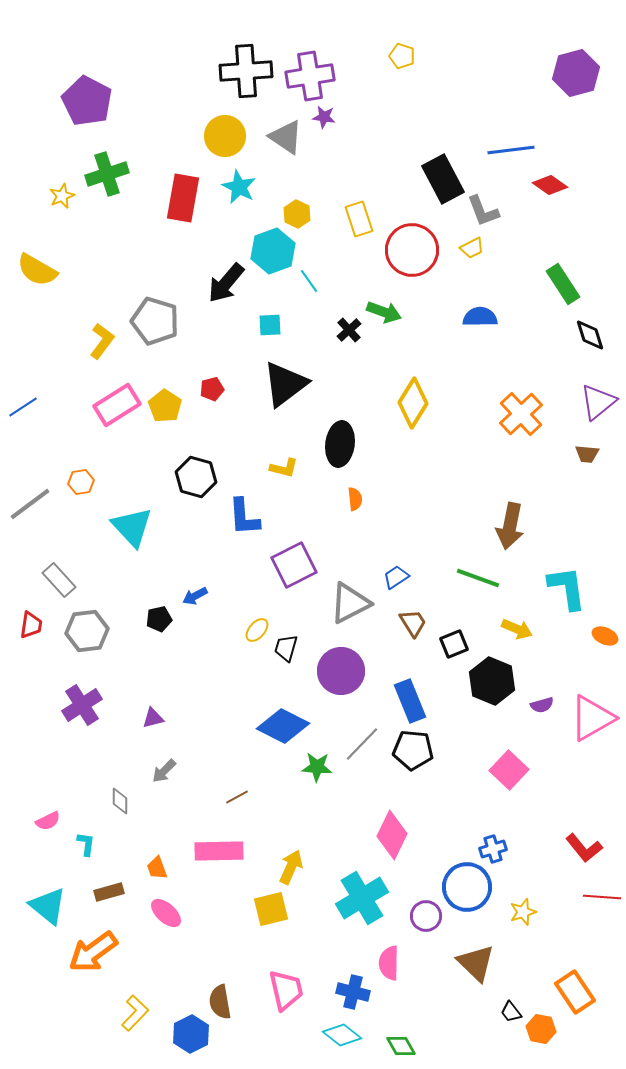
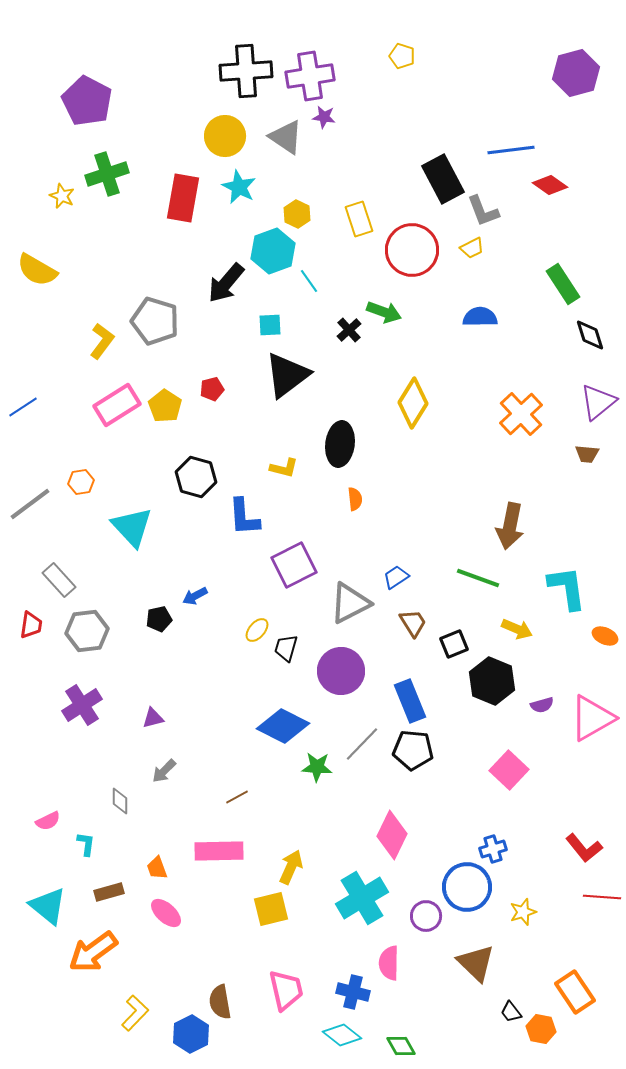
yellow star at (62, 196): rotated 25 degrees counterclockwise
black triangle at (285, 384): moved 2 px right, 9 px up
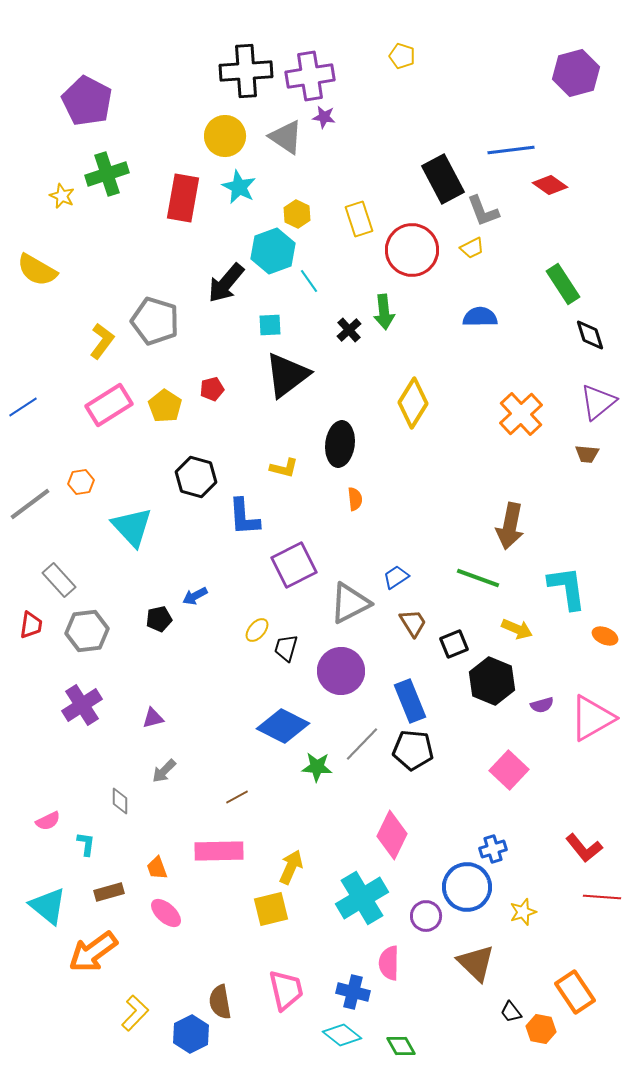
green arrow at (384, 312): rotated 64 degrees clockwise
pink rectangle at (117, 405): moved 8 px left
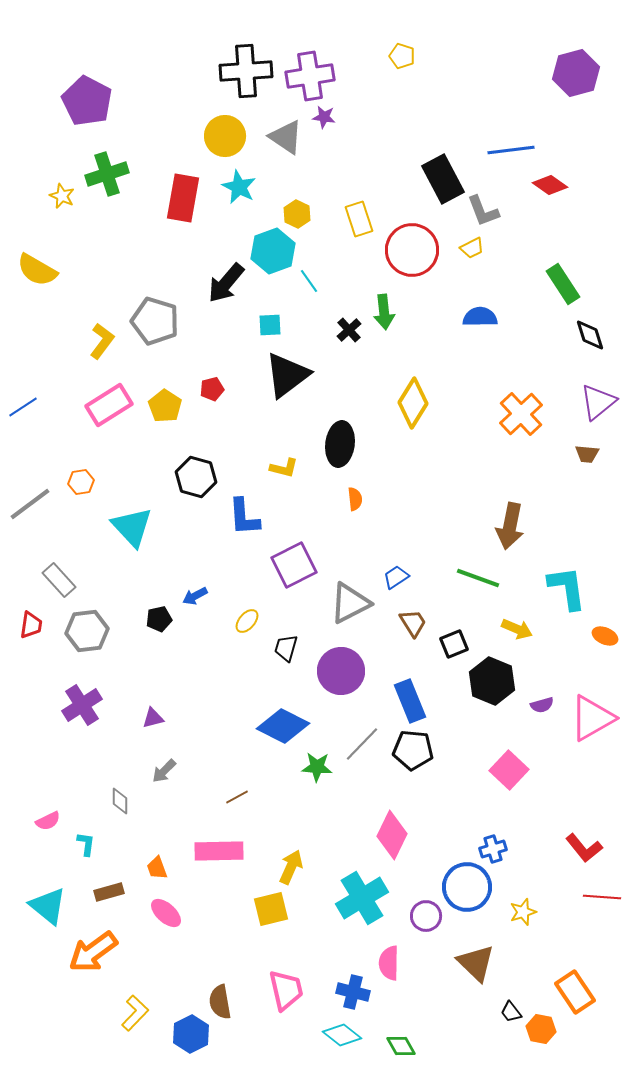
yellow ellipse at (257, 630): moved 10 px left, 9 px up
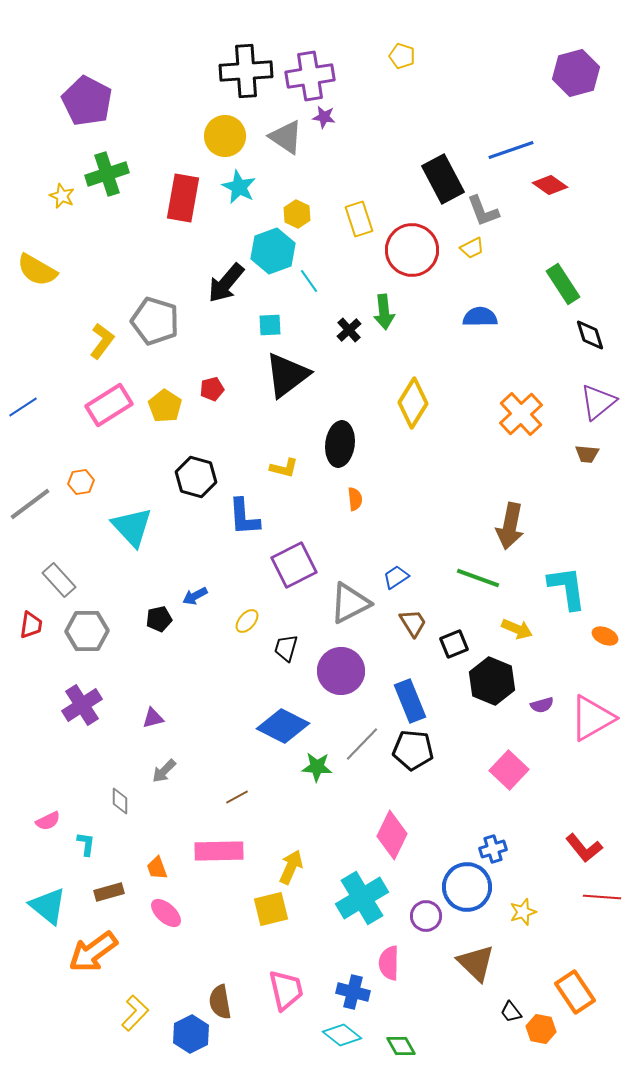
blue line at (511, 150): rotated 12 degrees counterclockwise
gray hexagon at (87, 631): rotated 6 degrees clockwise
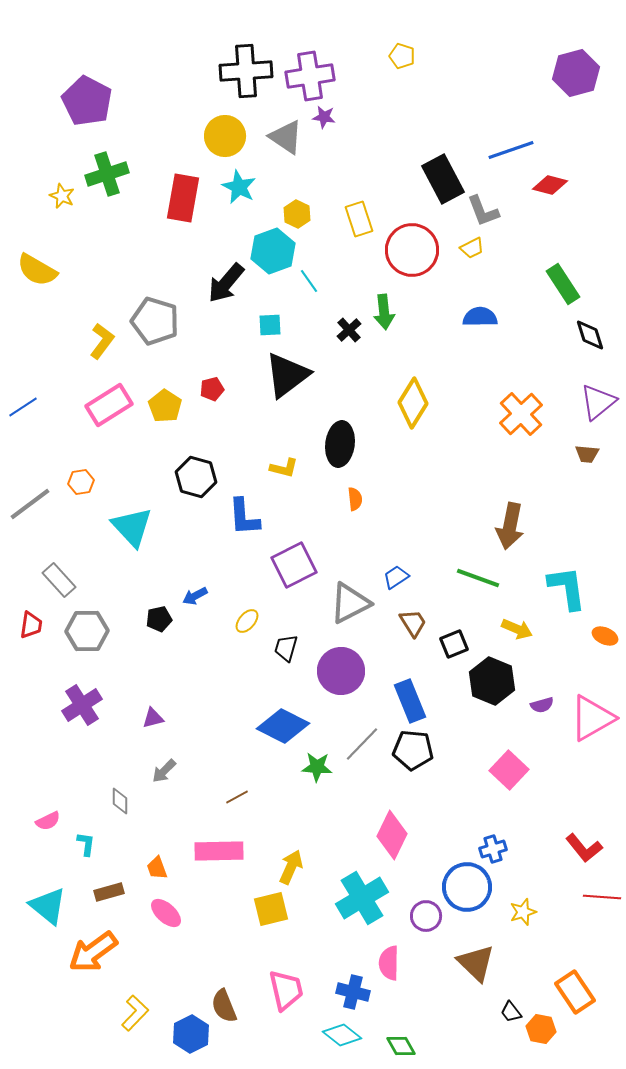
red diamond at (550, 185): rotated 20 degrees counterclockwise
brown semicircle at (220, 1002): moved 4 px right, 4 px down; rotated 12 degrees counterclockwise
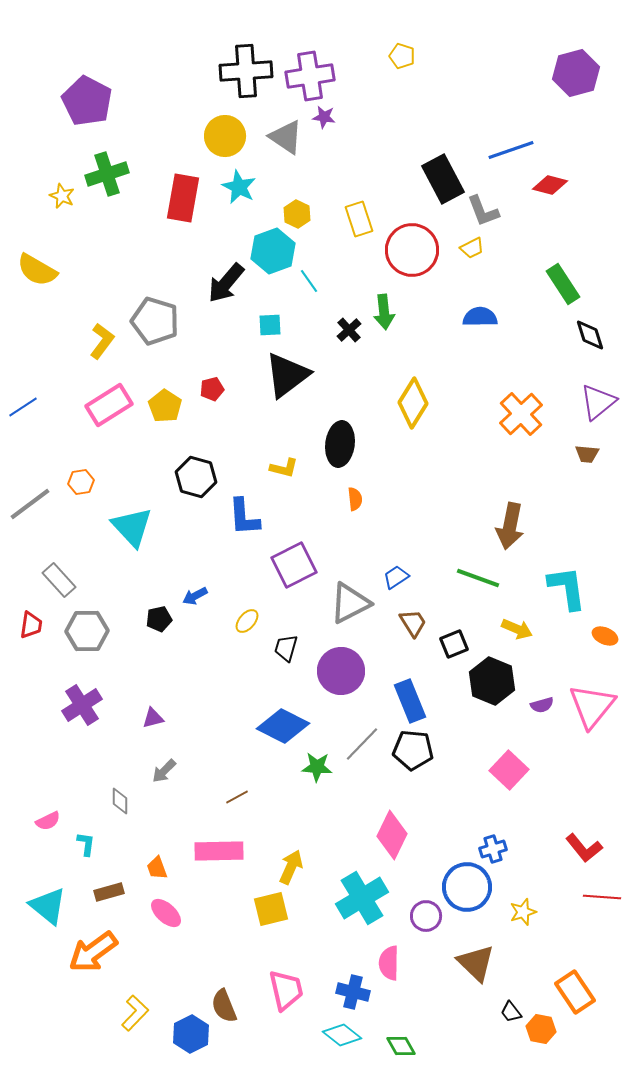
pink triangle at (592, 718): moved 12 px up; rotated 21 degrees counterclockwise
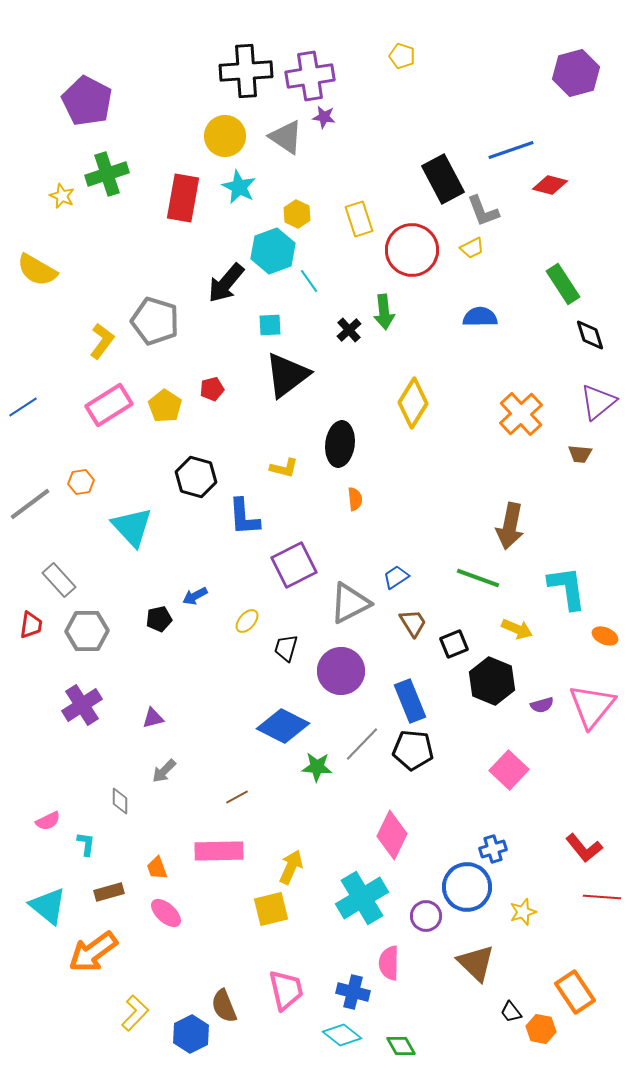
brown trapezoid at (587, 454): moved 7 px left
